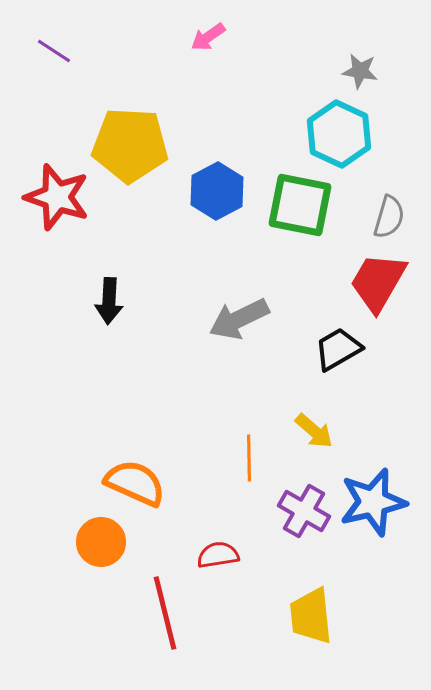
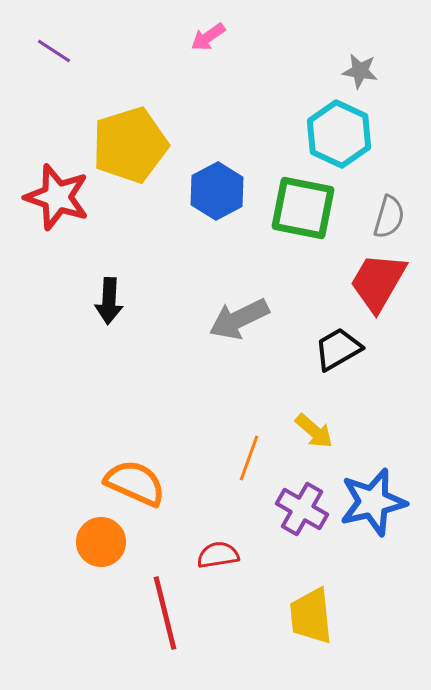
yellow pentagon: rotated 20 degrees counterclockwise
green square: moved 3 px right, 3 px down
orange line: rotated 21 degrees clockwise
purple cross: moved 2 px left, 2 px up
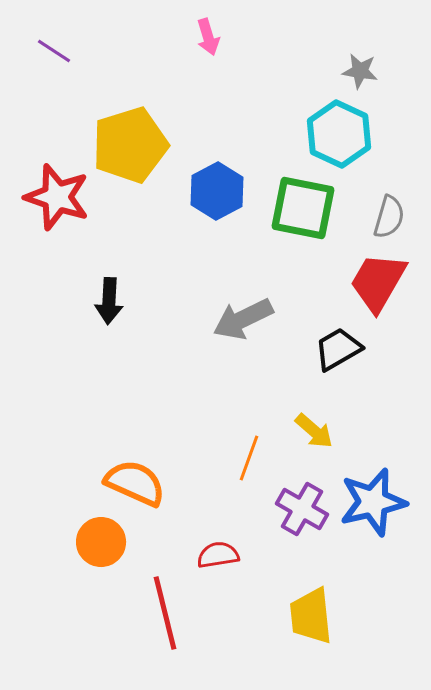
pink arrow: rotated 72 degrees counterclockwise
gray arrow: moved 4 px right
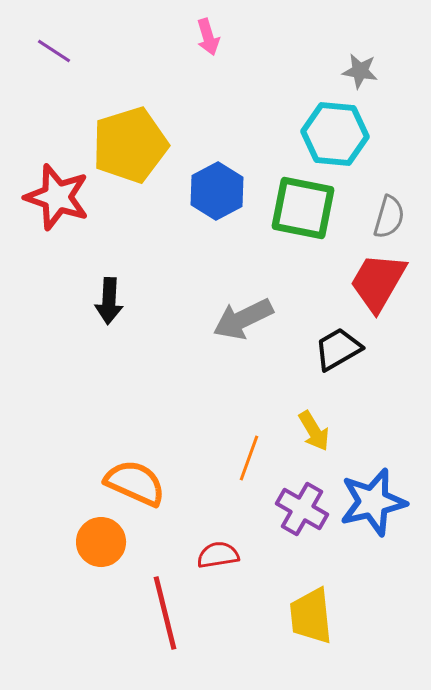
cyan hexagon: moved 4 px left; rotated 20 degrees counterclockwise
yellow arrow: rotated 18 degrees clockwise
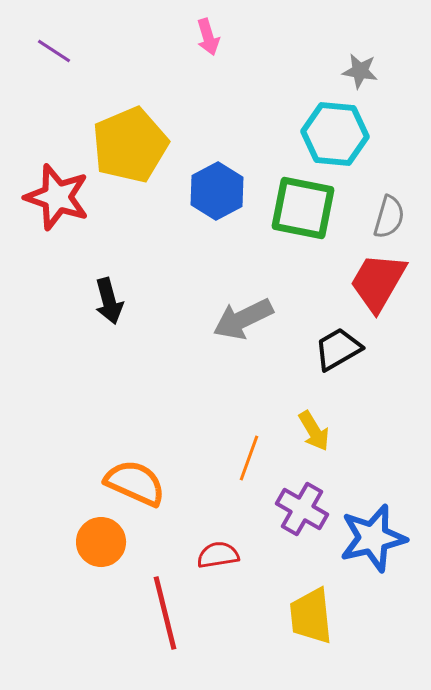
yellow pentagon: rotated 6 degrees counterclockwise
black arrow: rotated 18 degrees counterclockwise
blue star: moved 36 px down
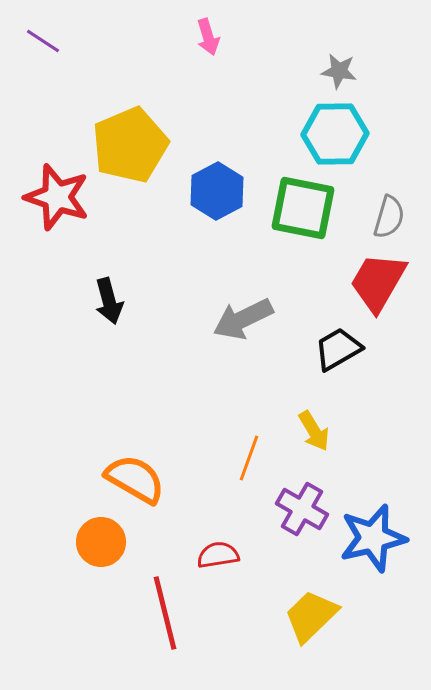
purple line: moved 11 px left, 10 px up
gray star: moved 21 px left
cyan hexagon: rotated 6 degrees counterclockwise
orange semicircle: moved 4 px up; rotated 6 degrees clockwise
yellow trapezoid: rotated 52 degrees clockwise
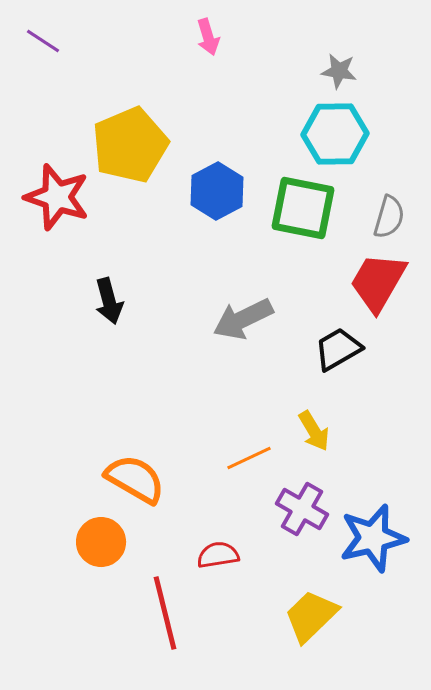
orange line: rotated 45 degrees clockwise
